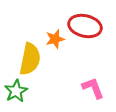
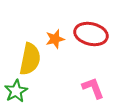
red ellipse: moved 6 px right, 8 px down
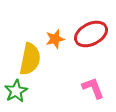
red ellipse: rotated 40 degrees counterclockwise
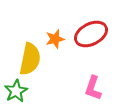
pink L-shape: rotated 140 degrees counterclockwise
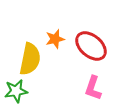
red ellipse: moved 12 px down; rotated 68 degrees clockwise
green star: rotated 20 degrees clockwise
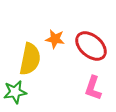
orange star: rotated 24 degrees clockwise
green star: moved 1 px left, 1 px down
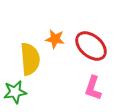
yellow semicircle: rotated 16 degrees counterclockwise
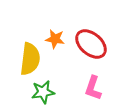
red ellipse: moved 2 px up
yellow semicircle: rotated 12 degrees clockwise
green star: moved 28 px right
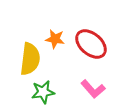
pink L-shape: moved 1 px down; rotated 60 degrees counterclockwise
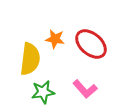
pink L-shape: moved 8 px left
